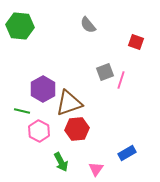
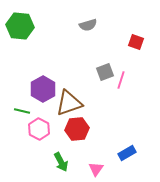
gray semicircle: rotated 66 degrees counterclockwise
pink hexagon: moved 2 px up
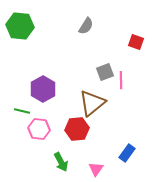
gray semicircle: moved 2 px left, 1 px down; rotated 42 degrees counterclockwise
pink line: rotated 18 degrees counterclockwise
brown triangle: moved 23 px right; rotated 20 degrees counterclockwise
pink hexagon: rotated 20 degrees counterclockwise
blue rectangle: rotated 24 degrees counterclockwise
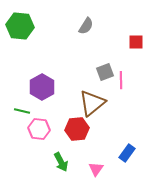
red square: rotated 21 degrees counterclockwise
purple hexagon: moved 1 px left, 2 px up
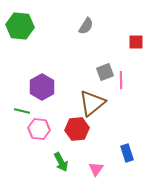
blue rectangle: rotated 54 degrees counterclockwise
